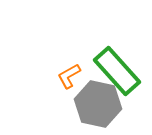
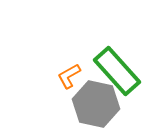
gray hexagon: moved 2 px left
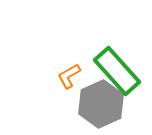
gray hexagon: moved 5 px right; rotated 24 degrees clockwise
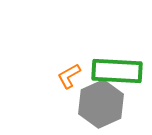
green rectangle: rotated 45 degrees counterclockwise
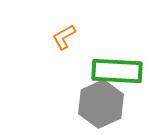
orange L-shape: moved 5 px left, 39 px up
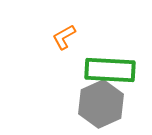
green rectangle: moved 7 px left, 1 px up
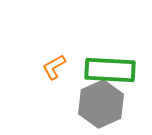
orange L-shape: moved 10 px left, 30 px down
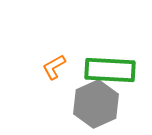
gray hexagon: moved 5 px left
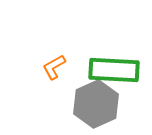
green rectangle: moved 4 px right
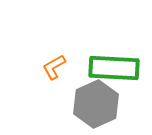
green rectangle: moved 2 px up
